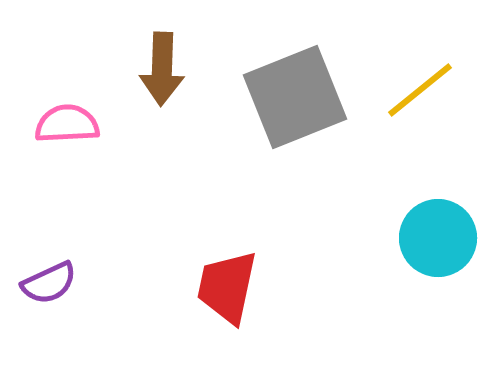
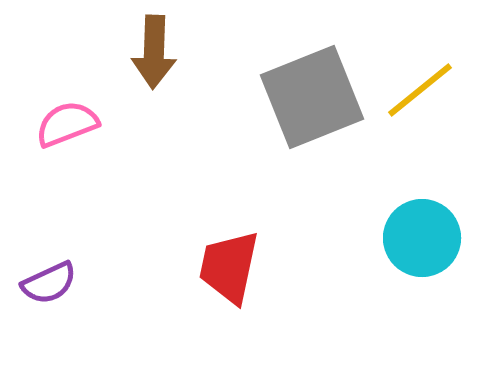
brown arrow: moved 8 px left, 17 px up
gray square: moved 17 px right
pink semicircle: rotated 18 degrees counterclockwise
cyan circle: moved 16 px left
red trapezoid: moved 2 px right, 20 px up
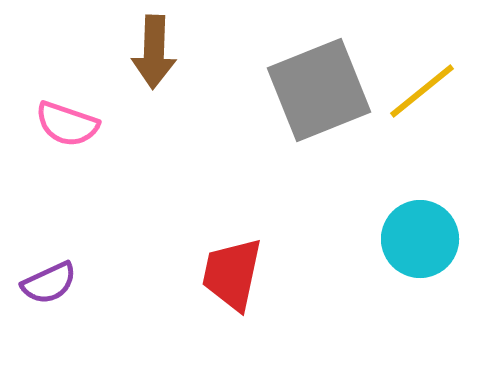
yellow line: moved 2 px right, 1 px down
gray square: moved 7 px right, 7 px up
pink semicircle: rotated 140 degrees counterclockwise
cyan circle: moved 2 px left, 1 px down
red trapezoid: moved 3 px right, 7 px down
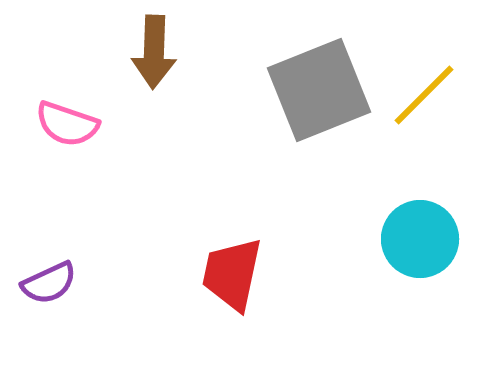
yellow line: moved 2 px right, 4 px down; rotated 6 degrees counterclockwise
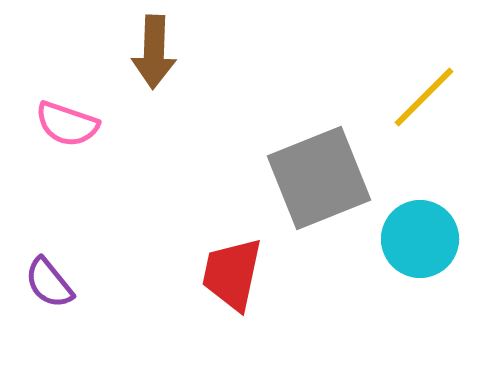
gray square: moved 88 px down
yellow line: moved 2 px down
purple semicircle: rotated 76 degrees clockwise
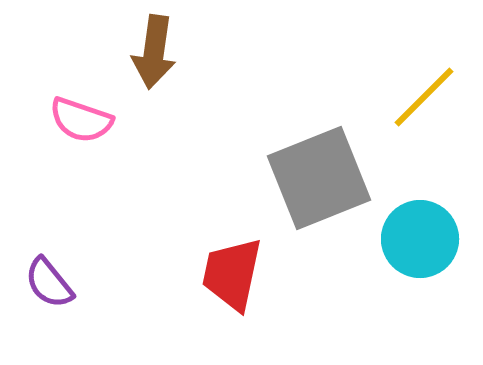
brown arrow: rotated 6 degrees clockwise
pink semicircle: moved 14 px right, 4 px up
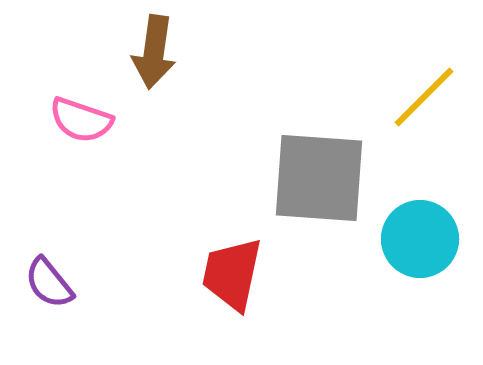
gray square: rotated 26 degrees clockwise
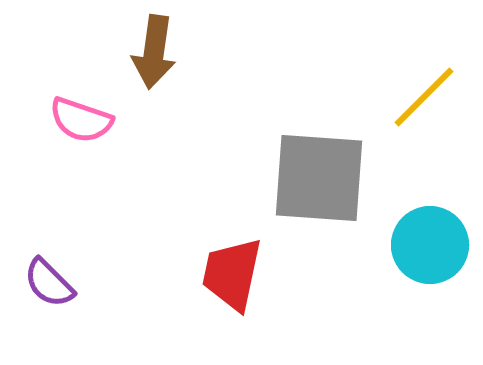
cyan circle: moved 10 px right, 6 px down
purple semicircle: rotated 6 degrees counterclockwise
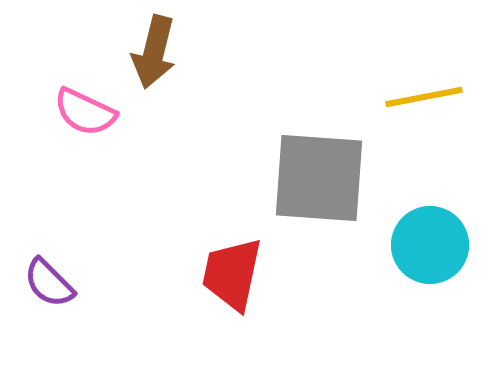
brown arrow: rotated 6 degrees clockwise
yellow line: rotated 34 degrees clockwise
pink semicircle: moved 4 px right, 8 px up; rotated 6 degrees clockwise
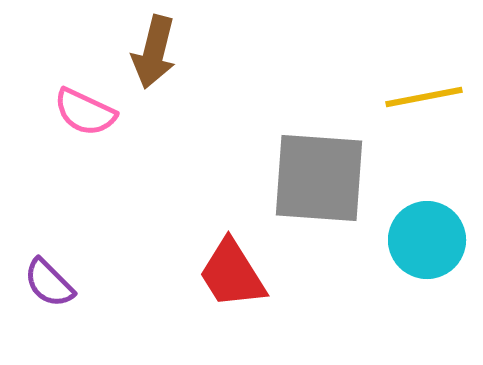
cyan circle: moved 3 px left, 5 px up
red trapezoid: rotated 44 degrees counterclockwise
